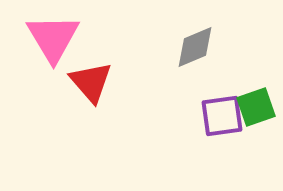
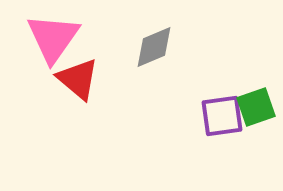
pink triangle: rotated 6 degrees clockwise
gray diamond: moved 41 px left
red triangle: moved 13 px left, 3 px up; rotated 9 degrees counterclockwise
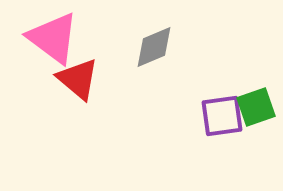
pink triangle: rotated 28 degrees counterclockwise
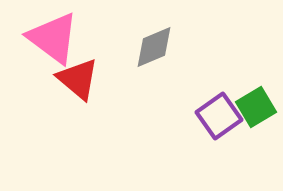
green square: rotated 12 degrees counterclockwise
purple square: moved 3 px left; rotated 27 degrees counterclockwise
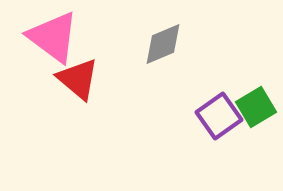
pink triangle: moved 1 px up
gray diamond: moved 9 px right, 3 px up
